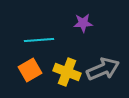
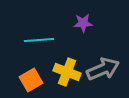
orange square: moved 1 px right, 10 px down
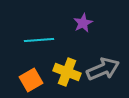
purple star: rotated 24 degrees counterclockwise
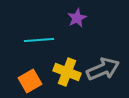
purple star: moved 6 px left, 5 px up
orange square: moved 1 px left, 1 px down
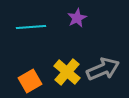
cyan line: moved 8 px left, 13 px up
yellow cross: rotated 20 degrees clockwise
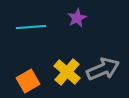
orange square: moved 2 px left
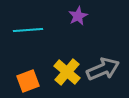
purple star: moved 1 px right, 2 px up
cyan line: moved 3 px left, 3 px down
orange square: rotated 10 degrees clockwise
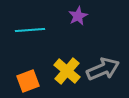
cyan line: moved 2 px right
yellow cross: moved 1 px up
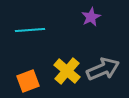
purple star: moved 13 px right, 1 px down
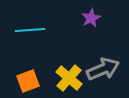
purple star: moved 1 px down
yellow cross: moved 2 px right, 7 px down
